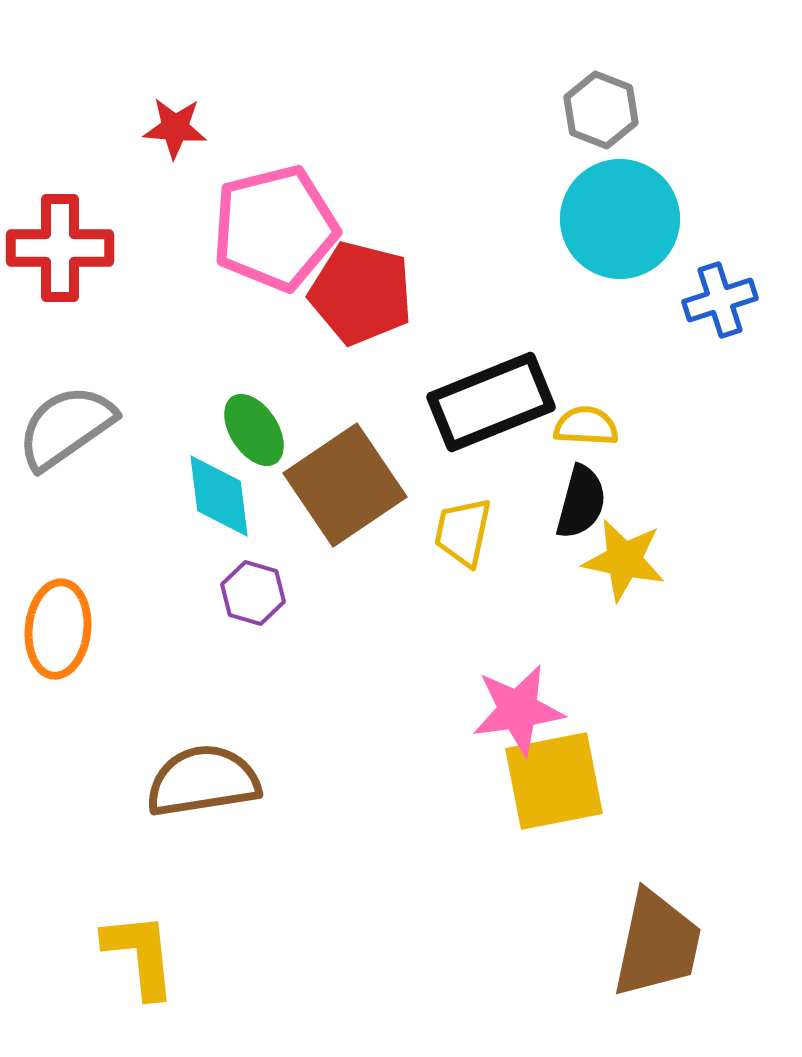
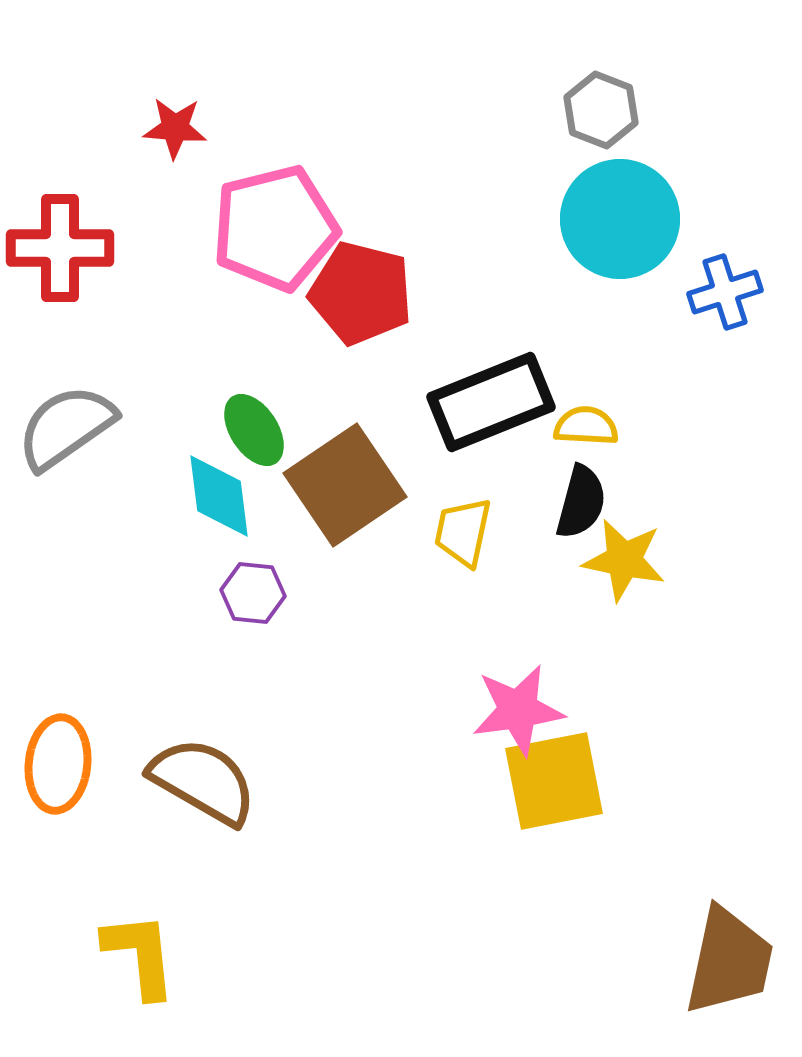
blue cross: moved 5 px right, 8 px up
purple hexagon: rotated 10 degrees counterclockwise
orange ellipse: moved 135 px down
brown semicircle: rotated 39 degrees clockwise
brown trapezoid: moved 72 px right, 17 px down
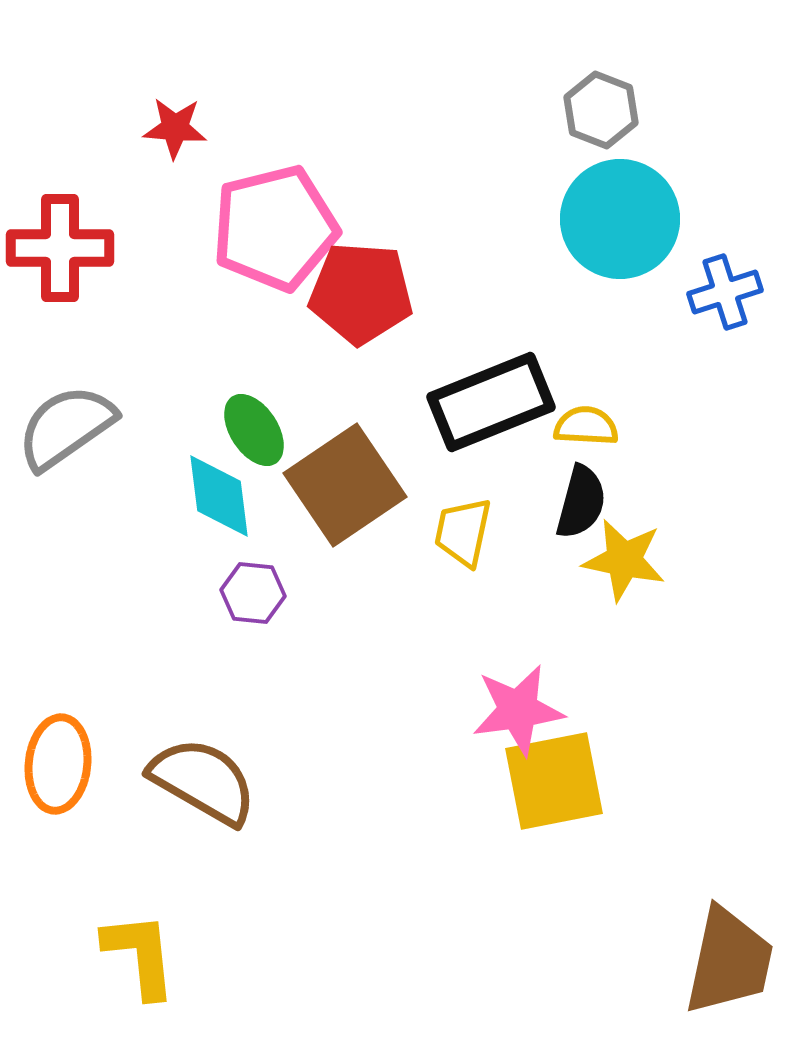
red pentagon: rotated 10 degrees counterclockwise
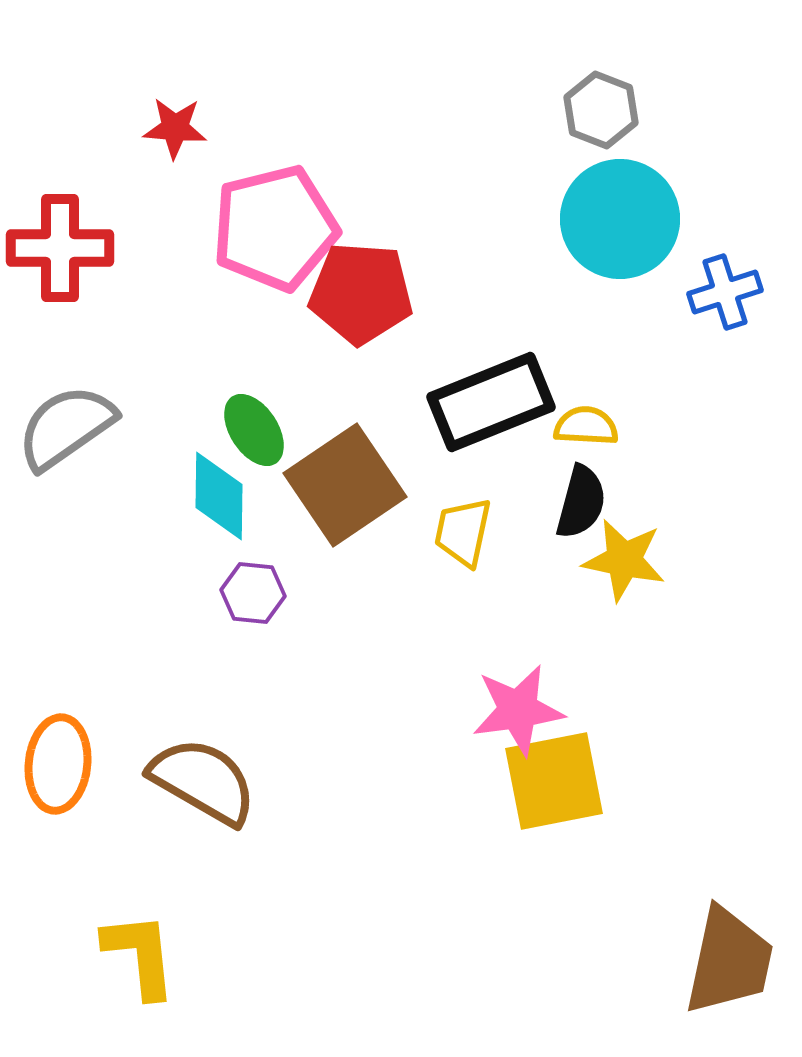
cyan diamond: rotated 8 degrees clockwise
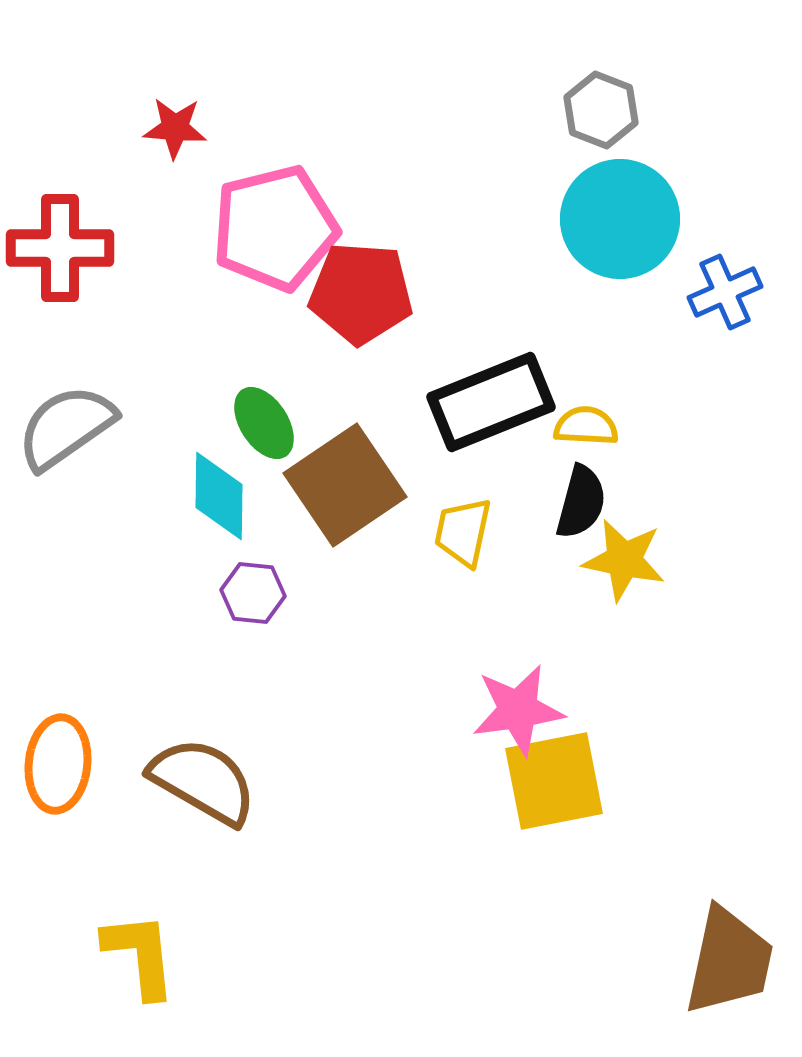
blue cross: rotated 6 degrees counterclockwise
green ellipse: moved 10 px right, 7 px up
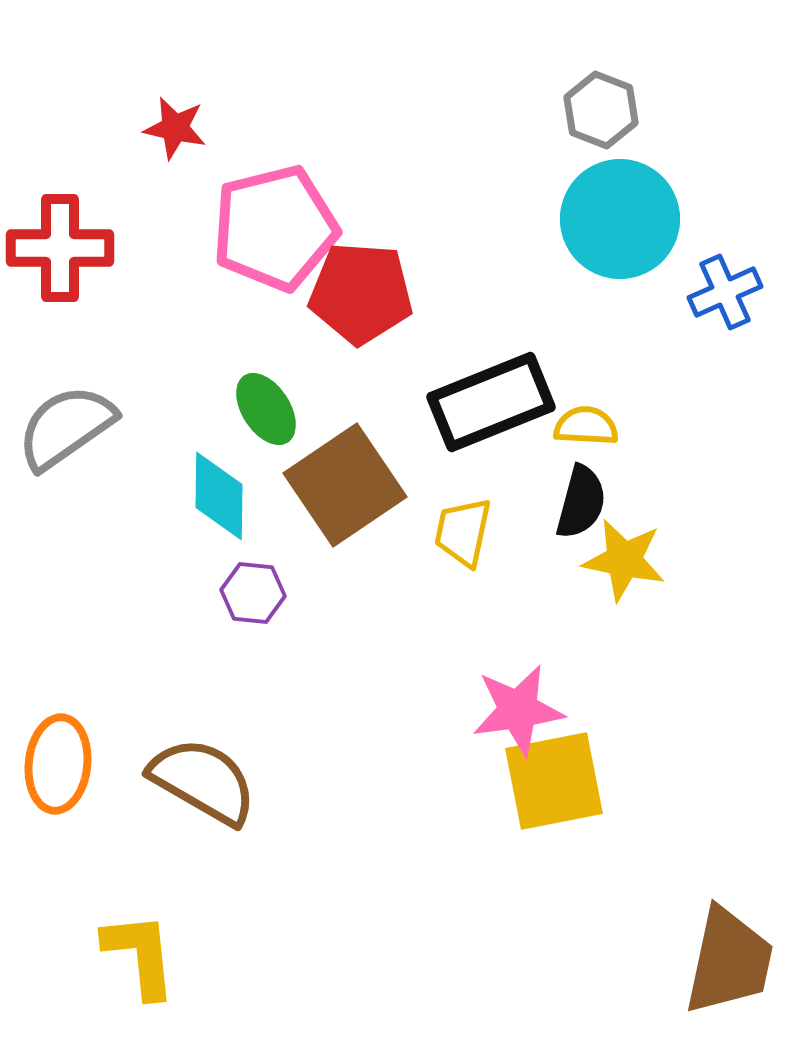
red star: rotated 8 degrees clockwise
green ellipse: moved 2 px right, 14 px up
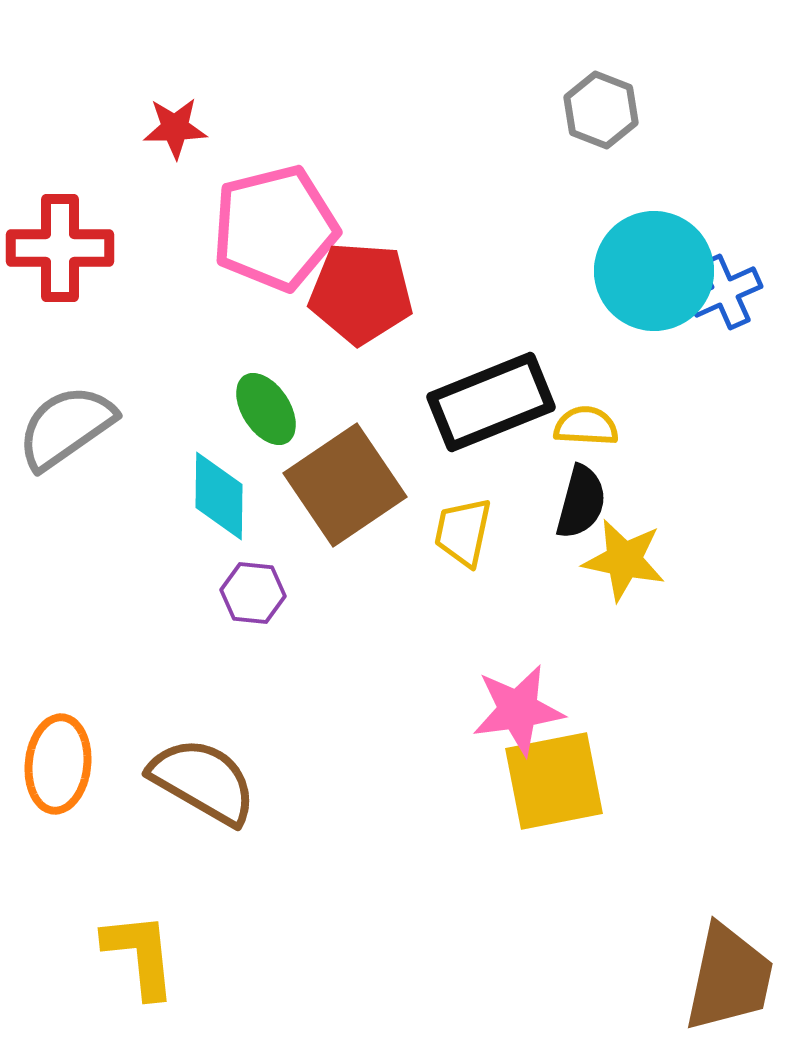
red star: rotated 14 degrees counterclockwise
cyan circle: moved 34 px right, 52 px down
brown trapezoid: moved 17 px down
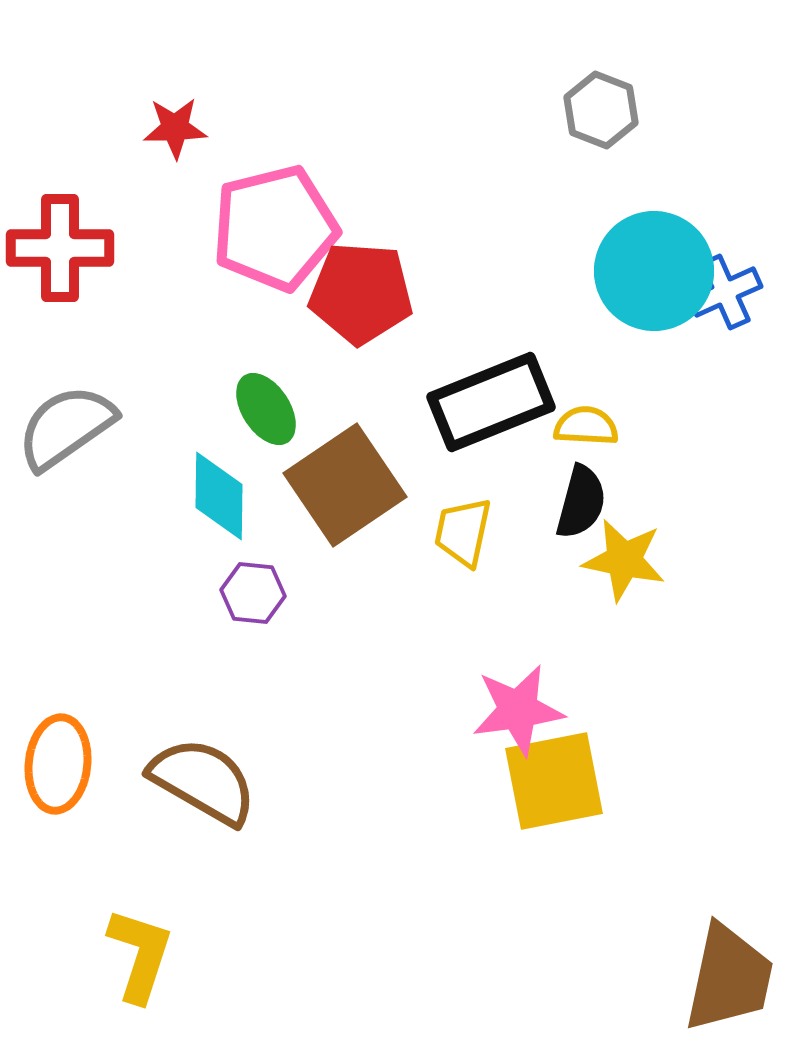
yellow L-shape: rotated 24 degrees clockwise
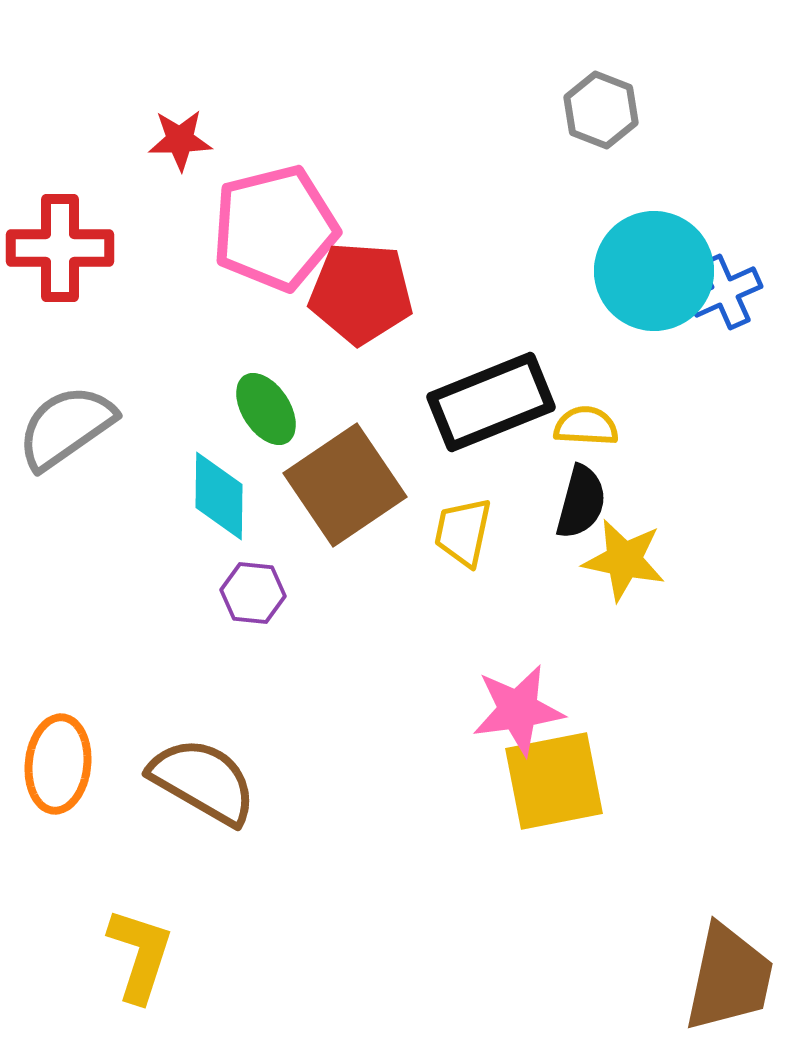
red star: moved 5 px right, 12 px down
